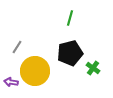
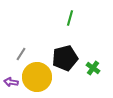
gray line: moved 4 px right, 7 px down
black pentagon: moved 5 px left, 5 px down
yellow circle: moved 2 px right, 6 px down
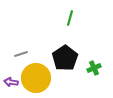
gray line: rotated 40 degrees clockwise
black pentagon: rotated 20 degrees counterclockwise
green cross: moved 1 px right; rotated 32 degrees clockwise
yellow circle: moved 1 px left, 1 px down
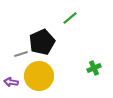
green line: rotated 35 degrees clockwise
black pentagon: moved 23 px left, 16 px up; rotated 10 degrees clockwise
yellow circle: moved 3 px right, 2 px up
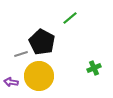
black pentagon: rotated 20 degrees counterclockwise
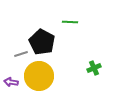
green line: moved 4 px down; rotated 42 degrees clockwise
